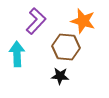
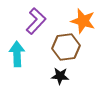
brown hexagon: rotated 12 degrees counterclockwise
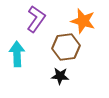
purple L-shape: moved 2 px up; rotated 8 degrees counterclockwise
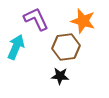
purple L-shape: rotated 60 degrees counterclockwise
cyan arrow: moved 1 px left, 7 px up; rotated 25 degrees clockwise
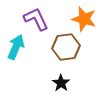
orange star: moved 1 px right, 2 px up
black star: moved 1 px right, 7 px down; rotated 30 degrees clockwise
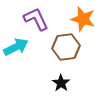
orange star: moved 1 px left
cyan arrow: rotated 40 degrees clockwise
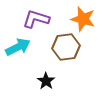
purple L-shape: rotated 48 degrees counterclockwise
cyan arrow: moved 2 px right
black star: moved 15 px left, 2 px up
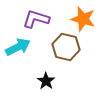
brown hexagon: rotated 20 degrees clockwise
